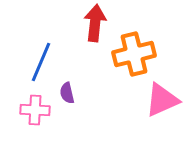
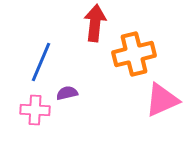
purple semicircle: rotated 90 degrees clockwise
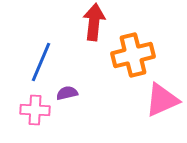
red arrow: moved 1 px left, 1 px up
orange cross: moved 1 px left, 1 px down
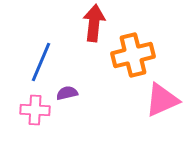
red arrow: moved 1 px down
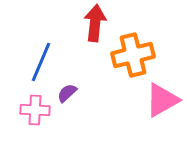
red arrow: moved 1 px right
purple semicircle: rotated 30 degrees counterclockwise
pink triangle: rotated 6 degrees counterclockwise
